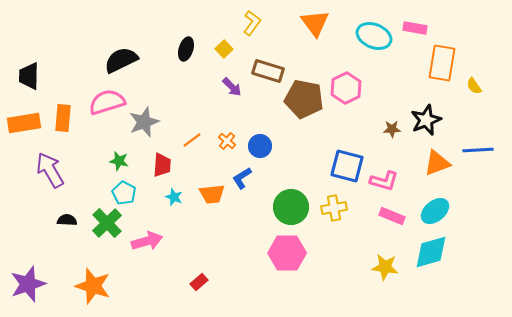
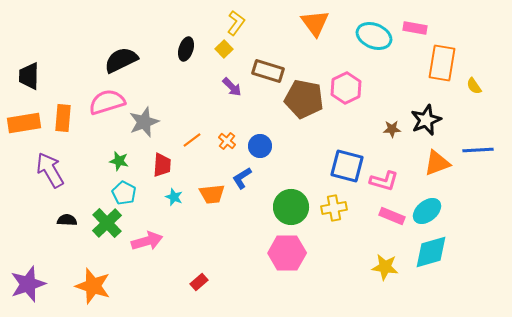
yellow L-shape at (252, 23): moved 16 px left
cyan ellipse at (435, 211): moved 8 px left
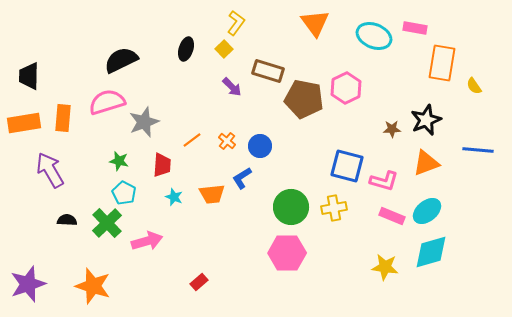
blue line at (478, 150): rotated 8 degrees clockwise
orange triangle at (437, 163): moved 11 px left
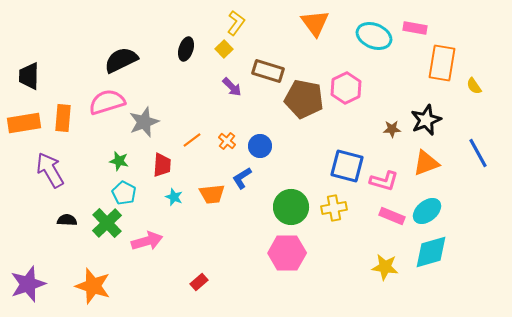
blue line at (478, 150): moved 3 px down; rotated 56 degrees clockwise
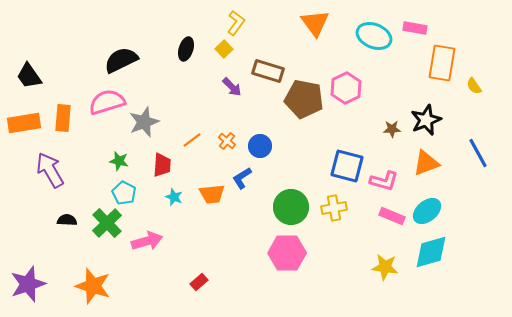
black trapezoid at (29, 76): rotated 36 degrees counterclockwise
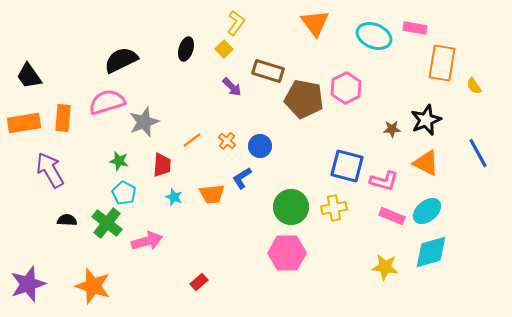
orange triangle at (426, 163): rotated 48 degrees clockwise
green cross at (107, 223): rotated 8 degrees counterclockwise
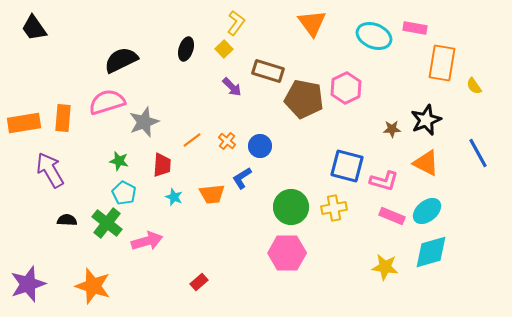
orange triangle at (315, 23): moved 3 px left
black trapezoid at (29, 76): moved 5 px right, 48 px up
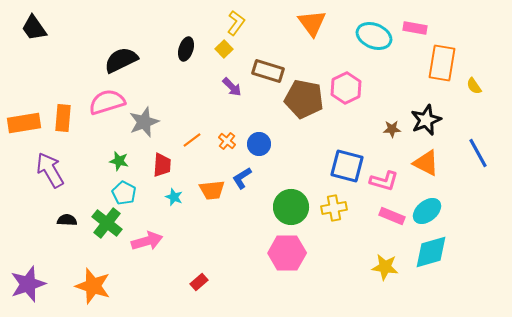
blue circle at (260, 146): moved 1 px left, 2 px up
orange trapezoid at (212, 194): moved 4 px up
